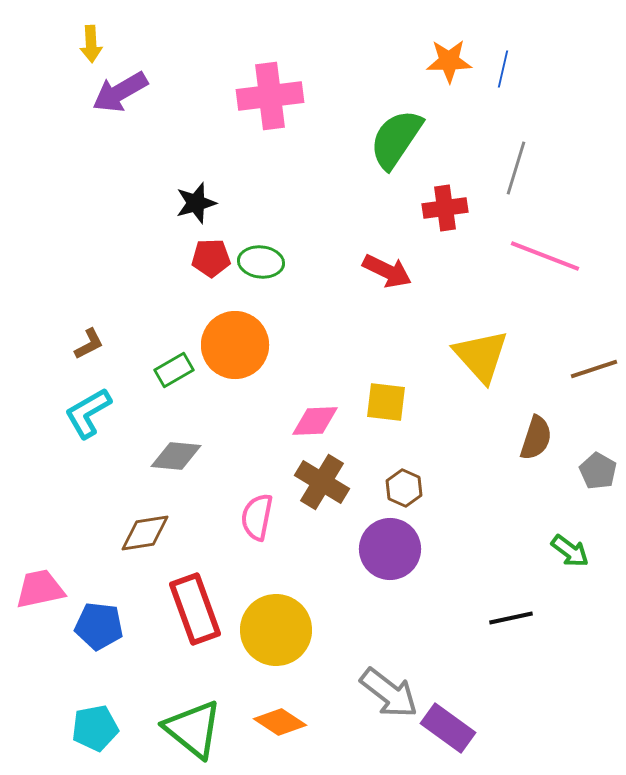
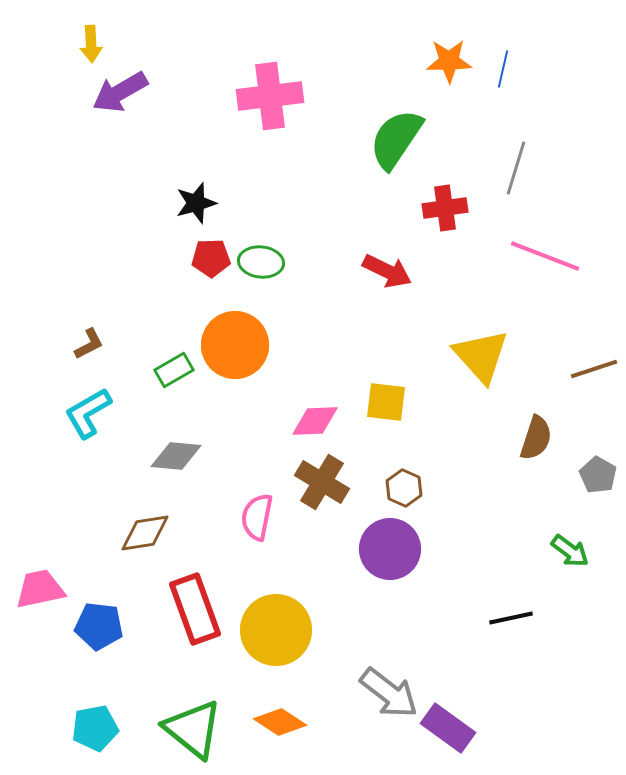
gray pentagon: moved 4 px down
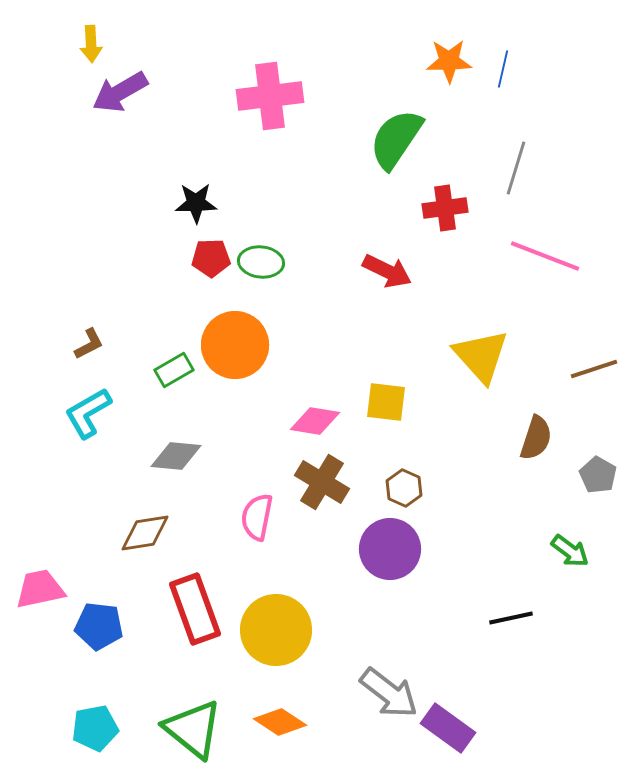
black star: rotated 15 degrees clockwise
pink diamond: rotated 12 degrees clockwise
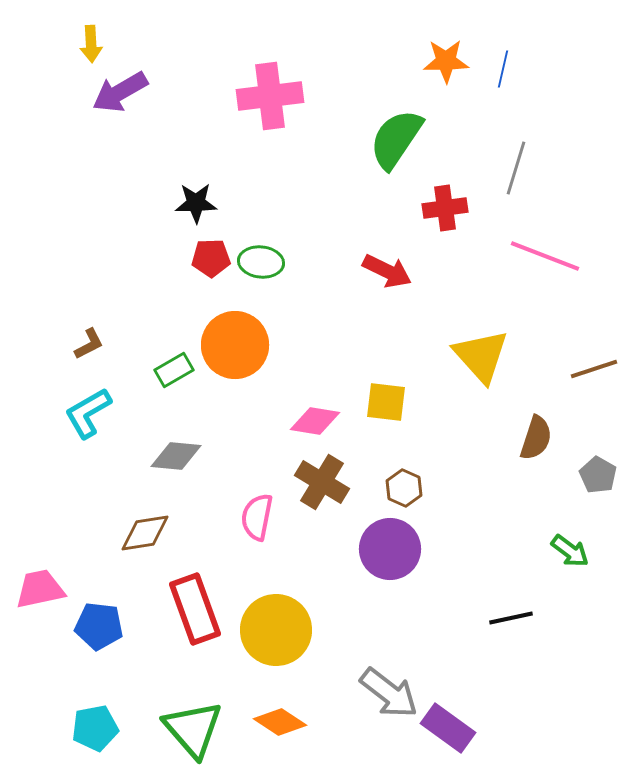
orange star: moved 3 px left
green triangle: rotated 10 degrees clockwise
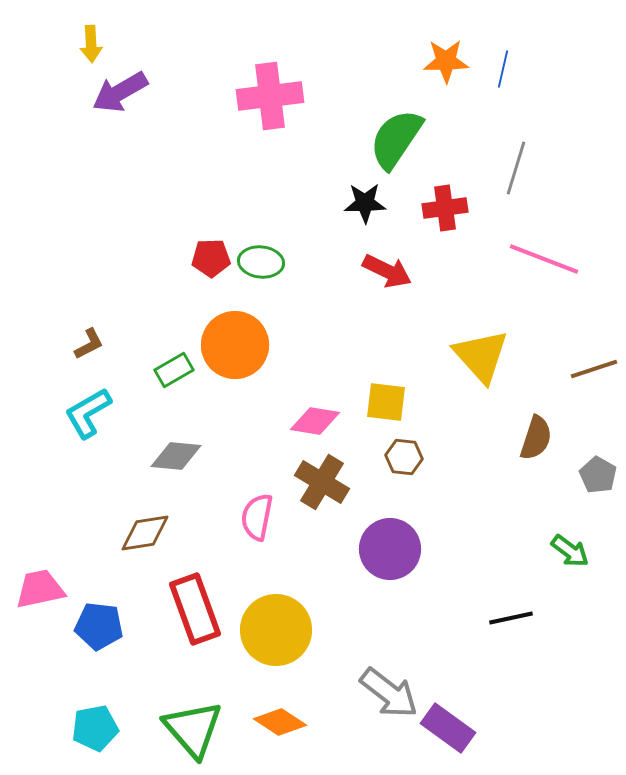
black star: moved 169 px right
pink line: moved 1 px left, 3 px down
brown hexagon: moved 31 px up; rotated 18 degrees counterclockwise
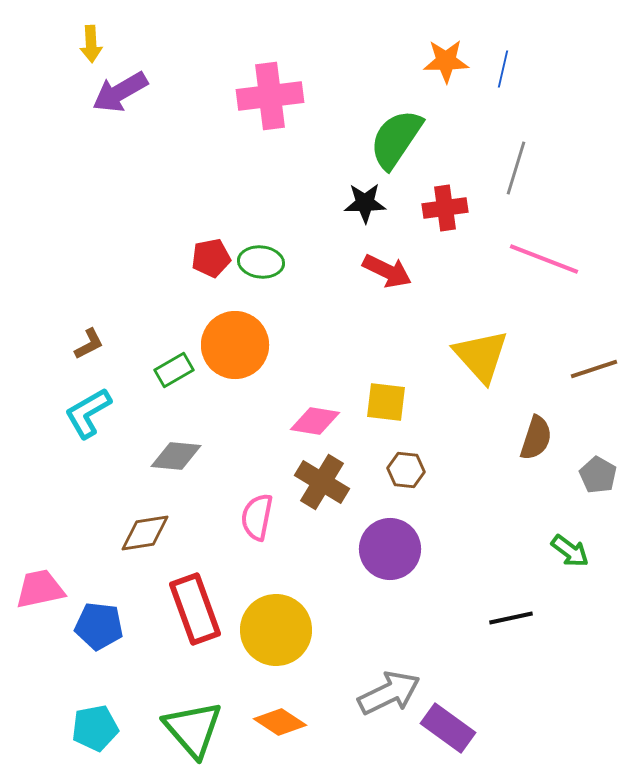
red pentagon: rotated 9 degrees counterclockwise
brown hexagon: moved 2 px right, 13 px down
gray arrow: rotated 64 degrees counterclockwise
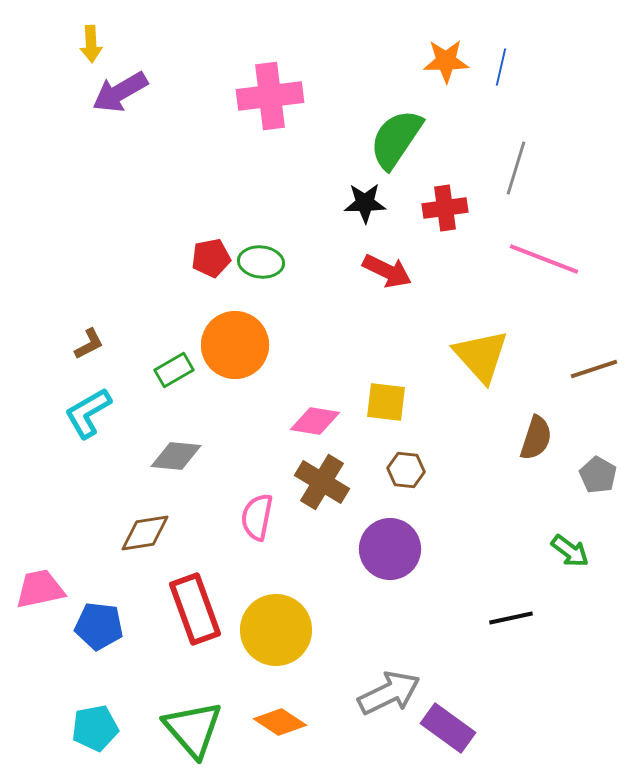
blue line: moved 2 px left, 2 px up
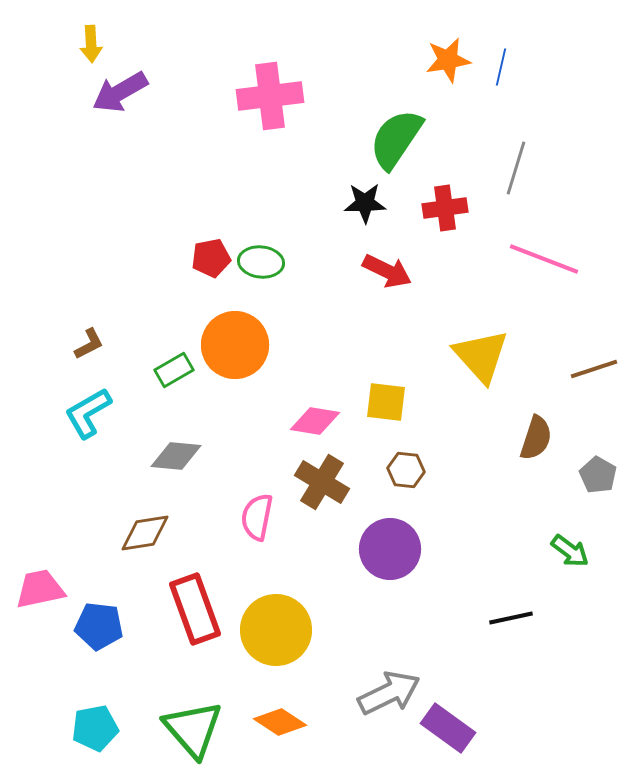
orange star: moved 2 px right, 1 px up; rotated 9 degrees counterclockwise
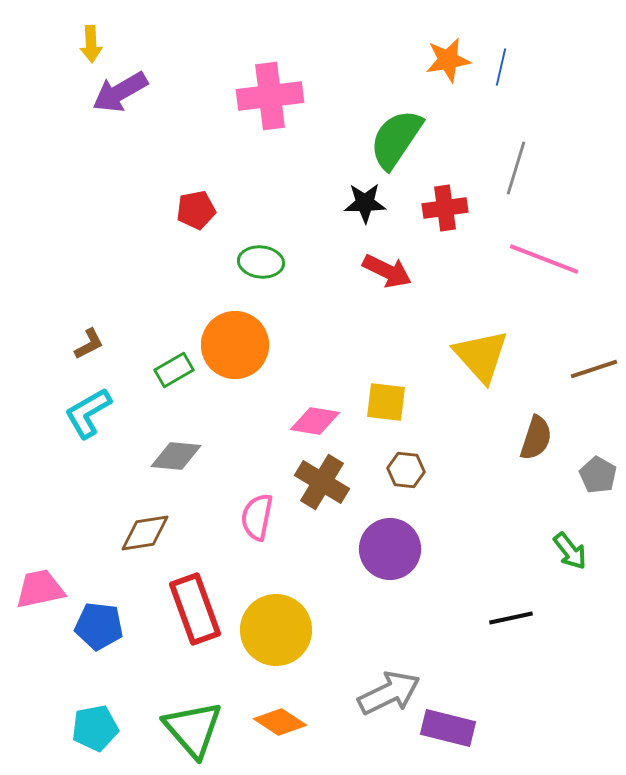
red pentagon: moved 15 px left, 48 px up
green arrow: rotated 15 degrees clockwise
purple rectangle: rotated 22 degrees counterclockwise
